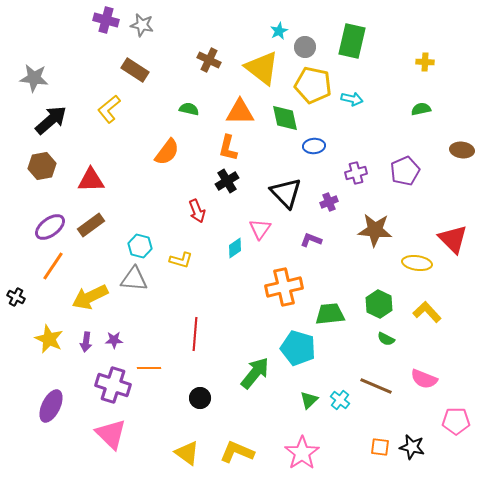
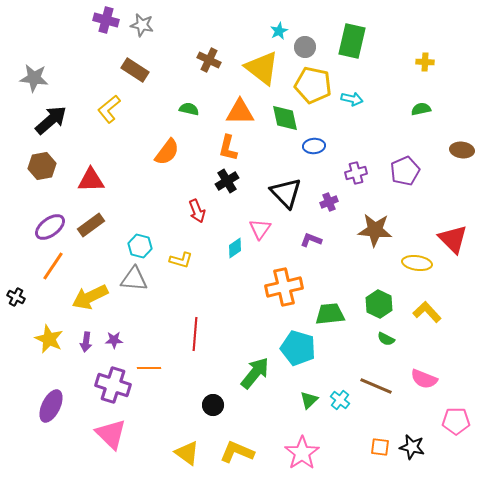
black circle at (200, 398): moved 13 px right, 7 px down
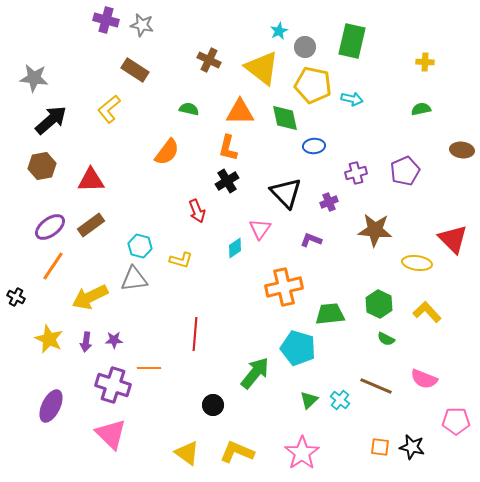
gray triangle at (134, 279): rotated 12 degrees counterclockwise
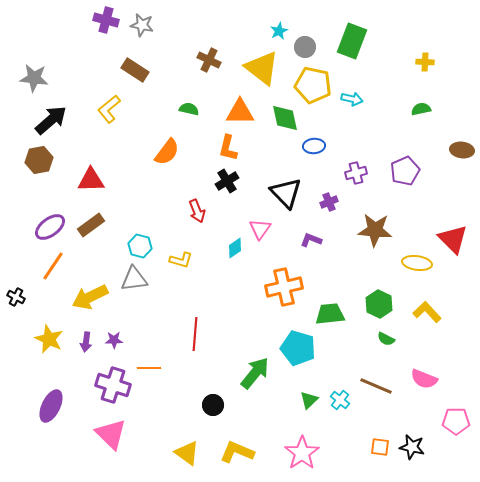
green rectangle at (352, 41): rotated 8 degrees clockwise
brown hexagon at (42, 166): moved 3 px left, 6 px up
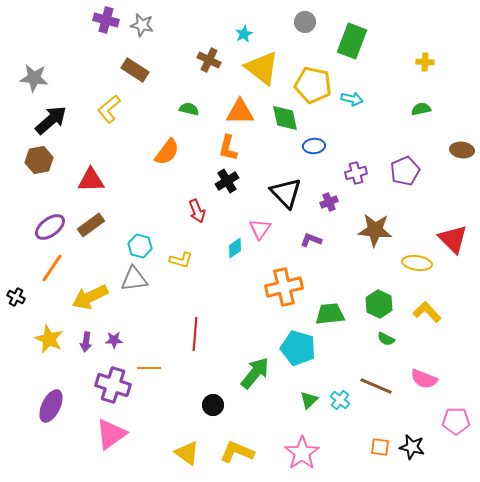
cyan star at (279, 31): moved 35 px left, 3 px down
gray circle at (305, 47): moved 25 px up
orange line at (53, 266): moved 1 px left, 2 px down
pink triangle at (111, 434): rotated 40 degrees clockwise
